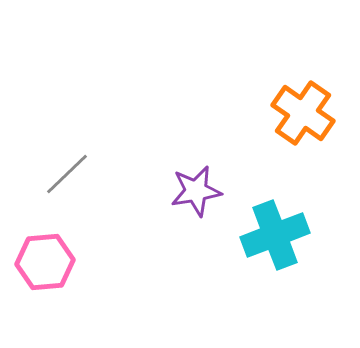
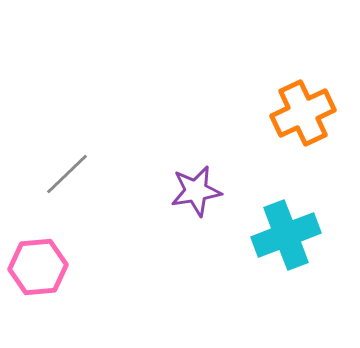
orange cross: rotated 30 degrees clockwise
cyan cross: moved 11 px right
pink hexagon: moved 7 px left, 5 px down
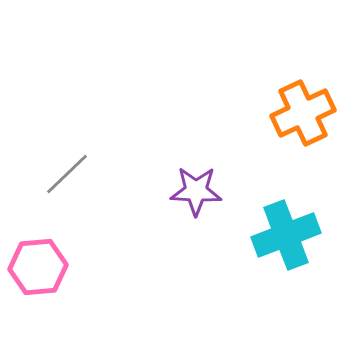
purple star: rotated 12 degrees clockwise
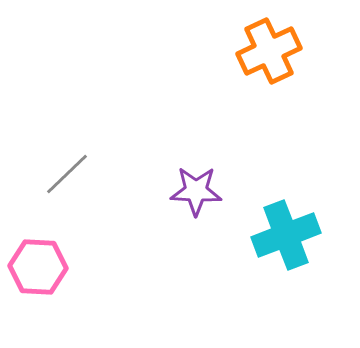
orange cross: moved 34 px left, 62 px up
pink hexagon: rotated 8 degrees clockwise
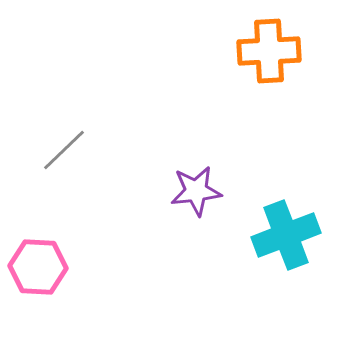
orange cross: rotated 22 degrees clockwise
gray line: moved 3 px left, 24 px up
purple star: rotated 9 degrees counterclockwise
